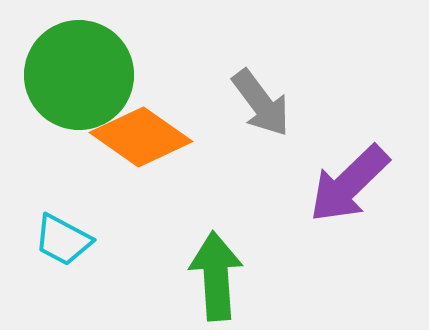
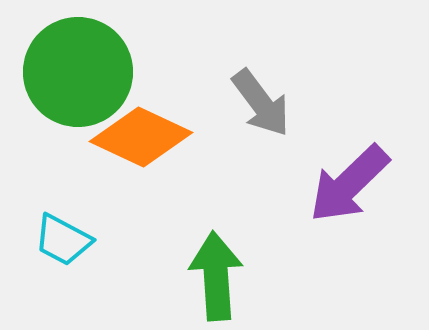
green circle: moved 1 px left, 3 px up
orange diamond: rotated 10 degrees counterclockwise
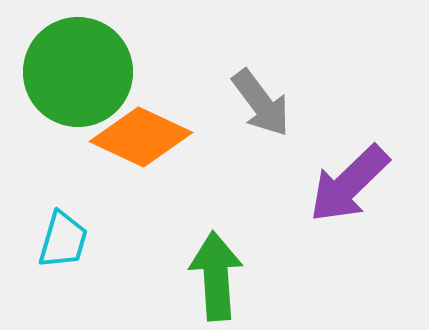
cyan trapezoid: rotated 102 degrees counterclockwise
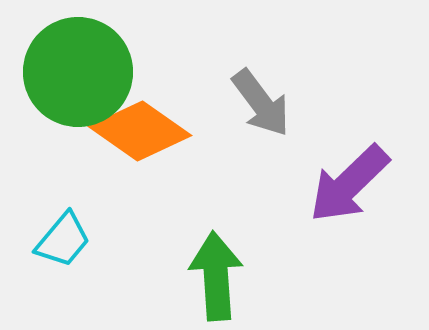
orange diamond: moved 1 px left, 6 px up; rotated 10 degrees clockwise
cyan trapezoid: rotated 24 degrees clockwise
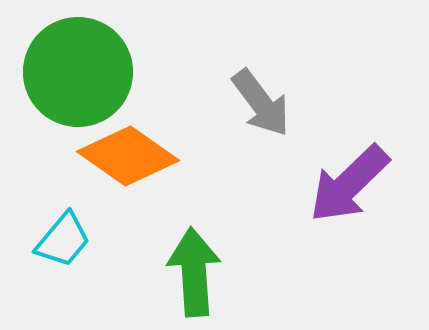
orange diamond: moved 12 px left, 25 px down
green arrow: moved 22 px left, 4 px up
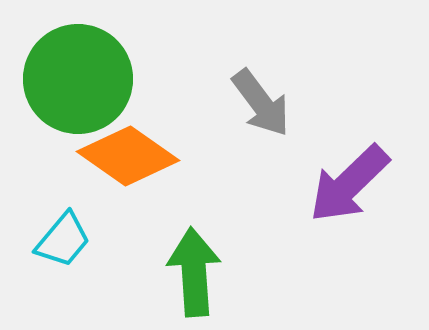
green circle: moved 7 px down
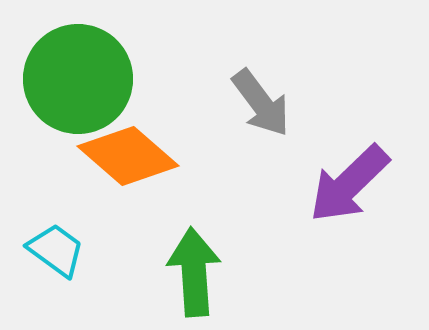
orange diamond: rotated 6 degrees clockwise
cyan trapezoid: moved 7 px left, 10 px down; rotated 94 degrees counterclockwise
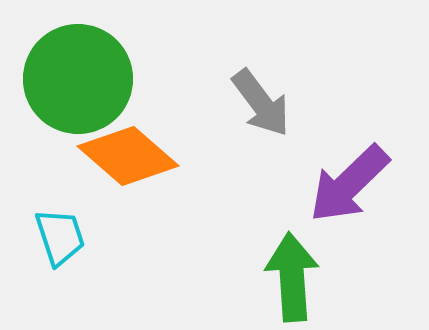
cyan trapezoid: moved 4 px right, 13 px up; rotated 36 degrees clockwise
green arrow: moved 98 px right, 5 px down
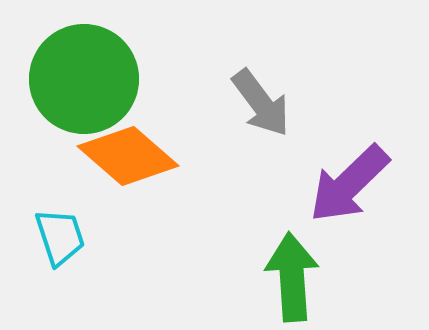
green circle: moved 6 px right
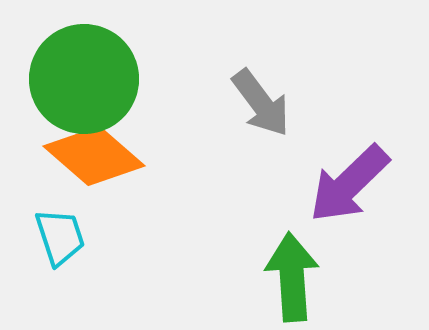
orange diamond: moved 34 px left
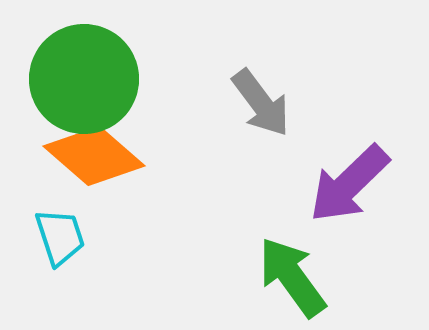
green arrow: rotated 32 degrees counterclockwise
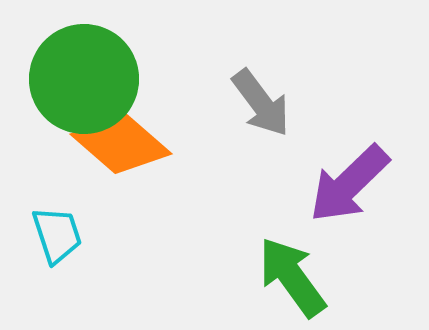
orange diamond: moved 27 px right, 12 px up
cyan trapezoid: moved 3 px left, 2 px up
